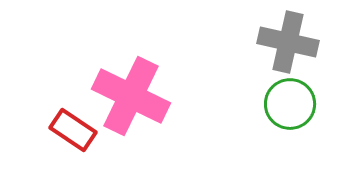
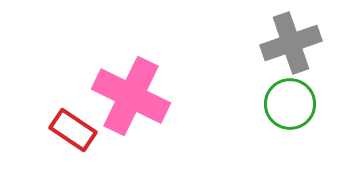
gray cross: moved 3 px right, 1 px down; rotated 32 degrees counterclockwise
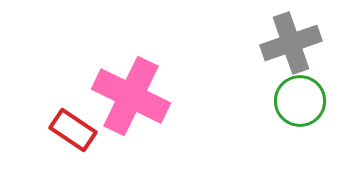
green circle: moved 10 px right, 3 px up
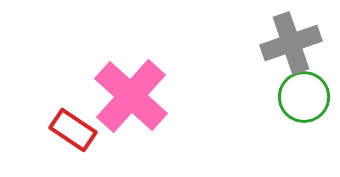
pink cross: rotated 16 degrees clockwise
green circle: moved 4 px right, 4 px up
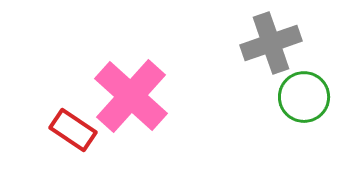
gray cross: moved 20 px left
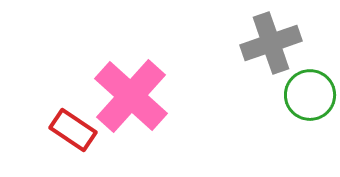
green circle: moved 6 px right, 2 px up
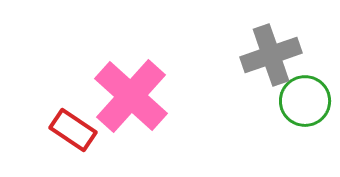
gray cross: moved 12 px down
green circle: moved 5 px left, 6 px down
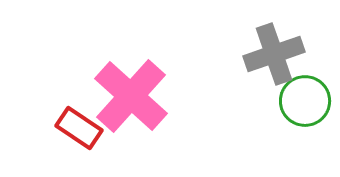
gray cross: moved 3 px right, 1 px up
red rectangle: moved 6 px right, 2 px up
